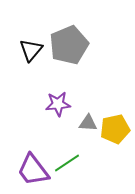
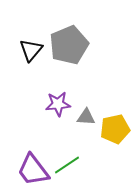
gray triangle: moved 2 px left, 6 px up
green line: moved 2 px down
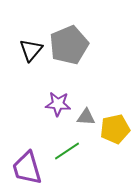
purple star: rotated 10 degrees clockwise
green line: moved 14 px up
purple trapezoid: moved 6 px left, 2 px up; rotated 21 degrees clockwise
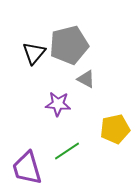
gray pentagon: rotated 9 degrees clockwise
black triangle: moved 3 px right, 3 px down
gray triangle: moved 38 px up; rotated 24 degrees clockwise
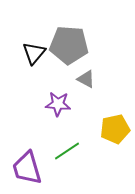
gray pentagon: rotated 18 degrees clockwise
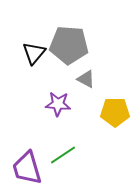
yellow pentagon: moved 17 px up; rotated 12 degrees clockwise
green line: moved 4 px left, 4 px down
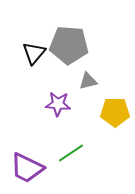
gray triangle: moved 2 px right, 2 px down; rotated 42 degrees counterclockwise
green line: moved 8 px right, 2 px up
purple trapezoid: rotated 48 degrees counterclockwise
